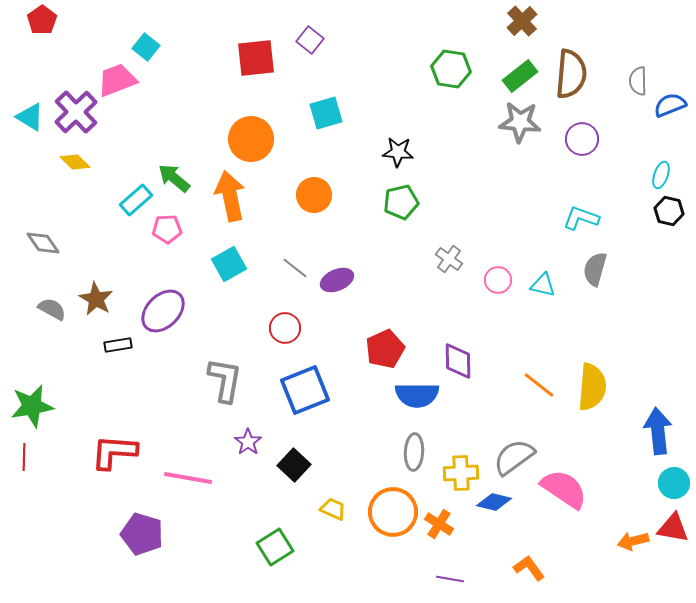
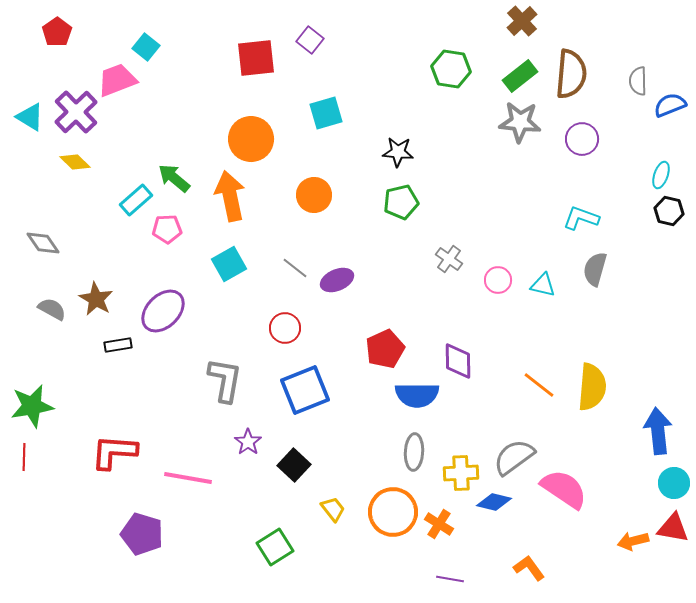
red pentagon at (42, 20): moved 15 px right, 12 px down
yellow trapezoid at (333, 509): rotated 28 degrees clockwise
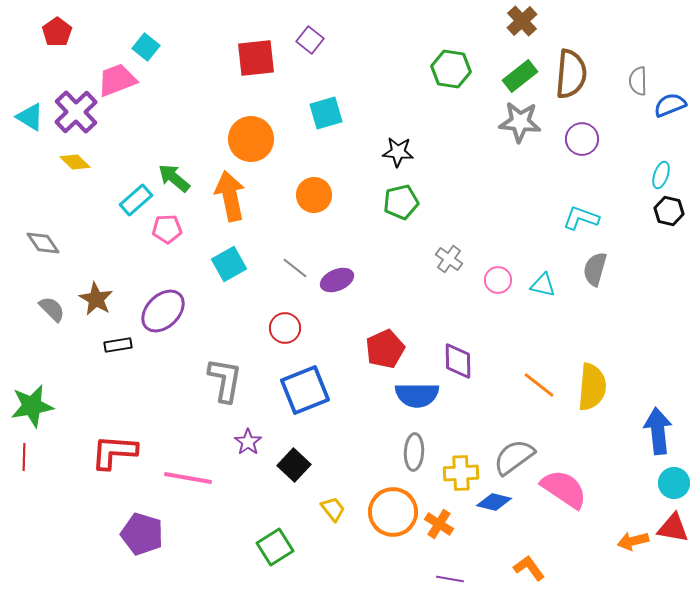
gray semicircle at (52, 309): rotated 16 degrees clockwise
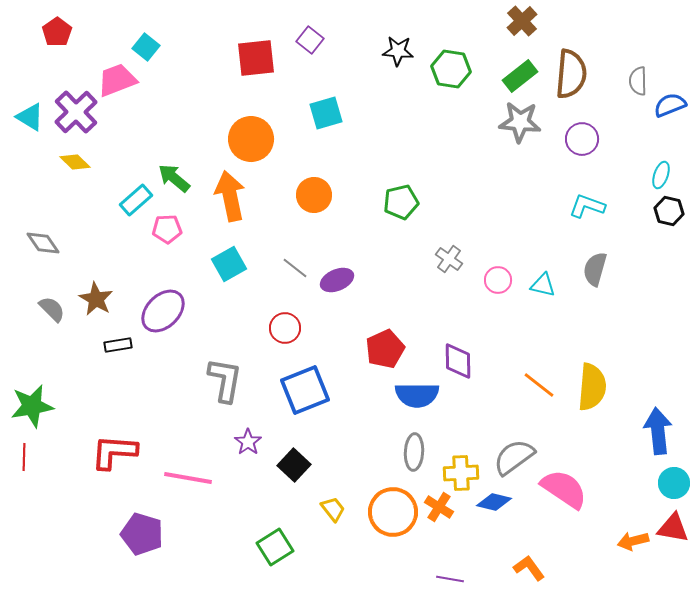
black star at (398, 152): moved 101 px up
cyan L-shape at (581, 218): moved 6 px right, 12 px up
orange cross at (439, 524): moved 17 px up
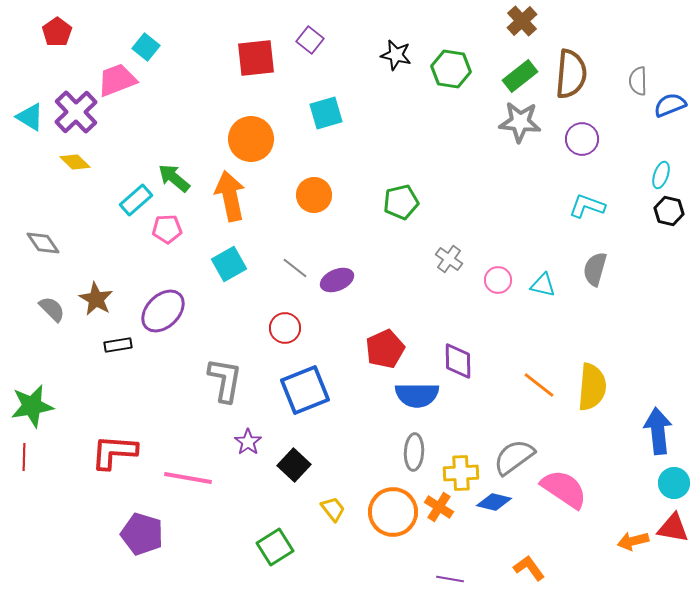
black star at (398, 51): moved 2 px left, 4 px down; rotated 8 degrees clockwise
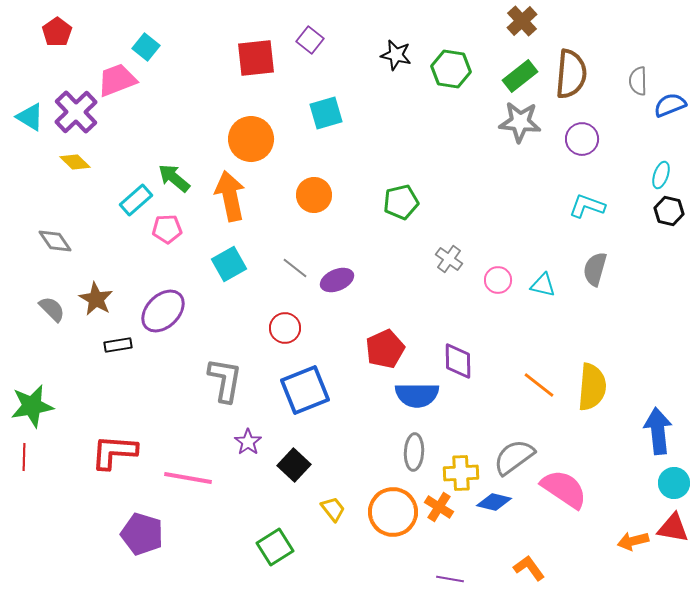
gray diamond at (43, 243): moved 12 px right, 2 px up
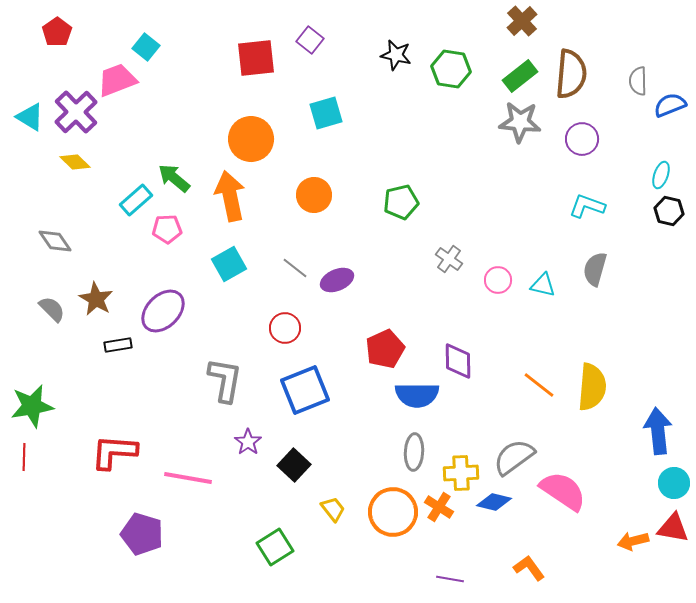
pink semicircle at (564, 489): moved 1 px left, 2 px down
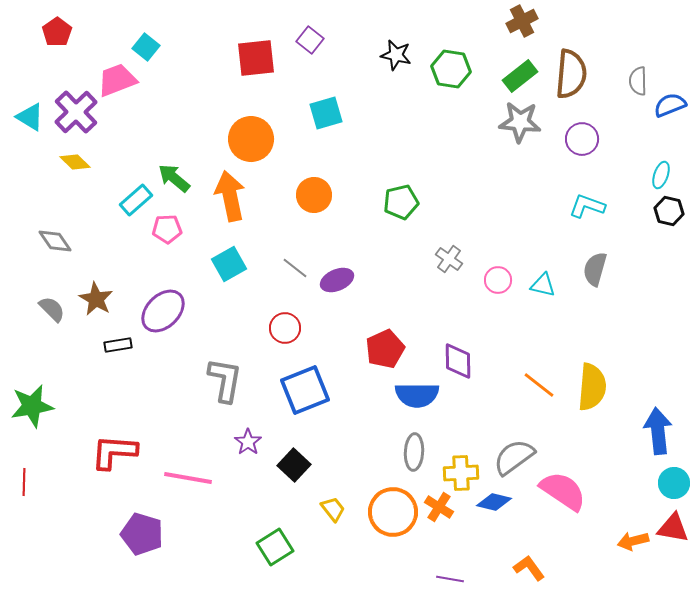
brown cross at (522, 21): rotated 16 degrees clockwise
red line at (24, 457): moved 25 px down
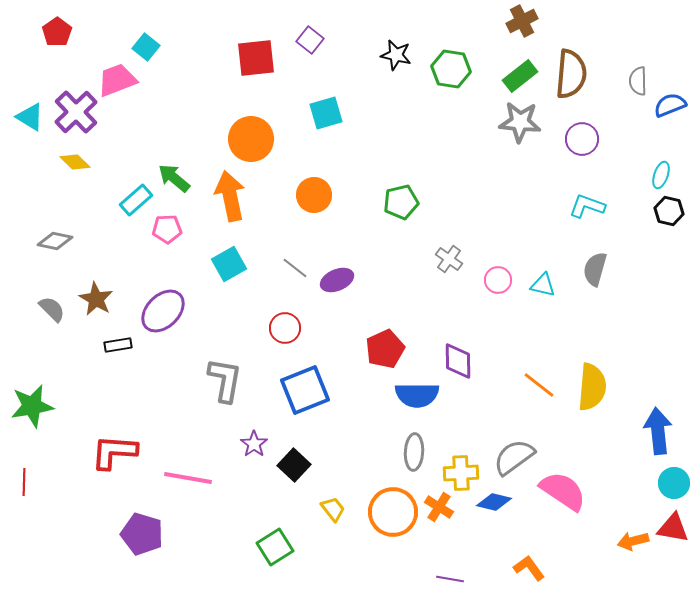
gray diamond at (55, 241): rotated 44 degrees counterclockwise
purple star at (248, 442): moved 6 px right, 2 px down
